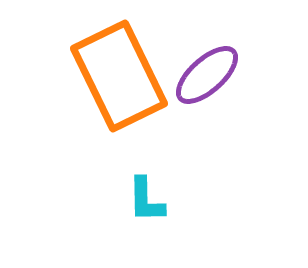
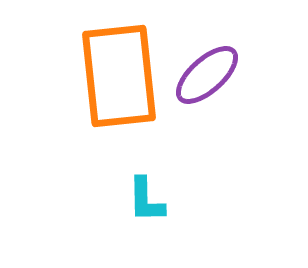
orange rectangle: rotated 20 degrees clockwise
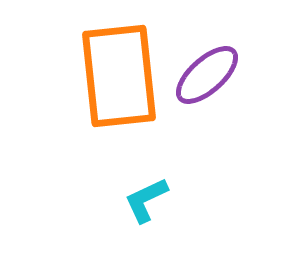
cyan L-shape: rotated 66 degrees clockwise
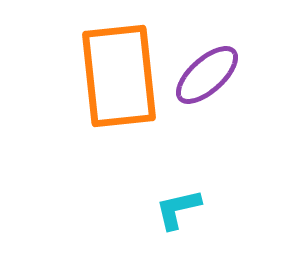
cyan L-shape: moved 32 px right, 9 px down; rotated 12 degrees clockwise
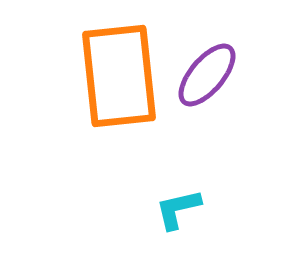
purple ellipse: rotated 8 degrees counterclockwise
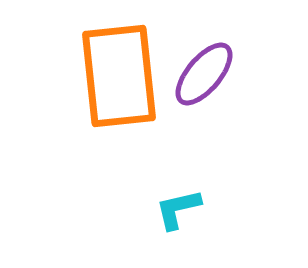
purple ellipse: moved 3 px left, 1 px up
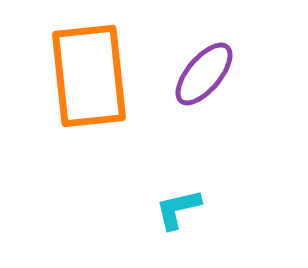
orange rectangle: moved 30 px left
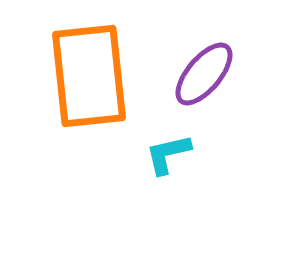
cyan L-shape: moved 10 px left, 55 px up
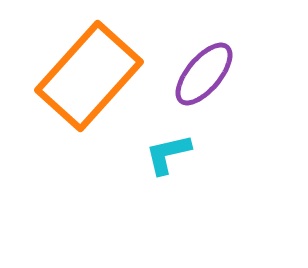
orange rectangle: rotated 48 degrees clockwise
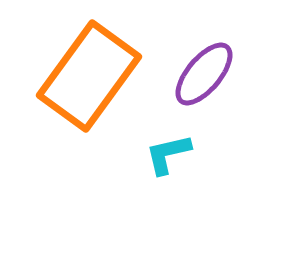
orange rectangle: rotated 6 degrees counterclockwise
